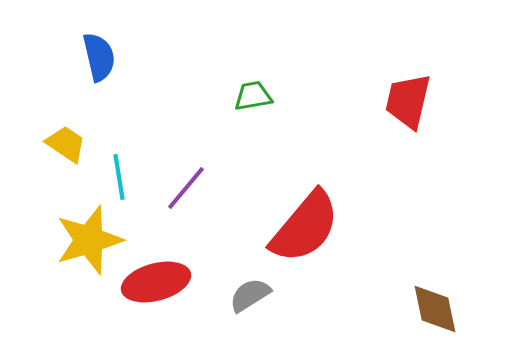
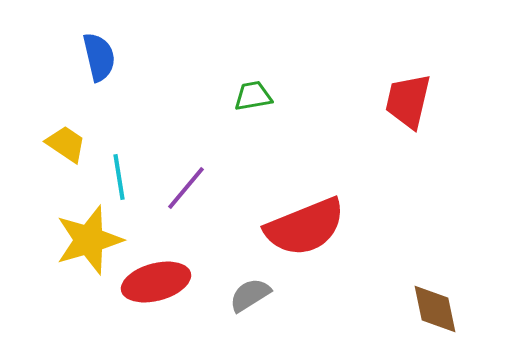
red semicircle: rotated 28 degrees clockwise
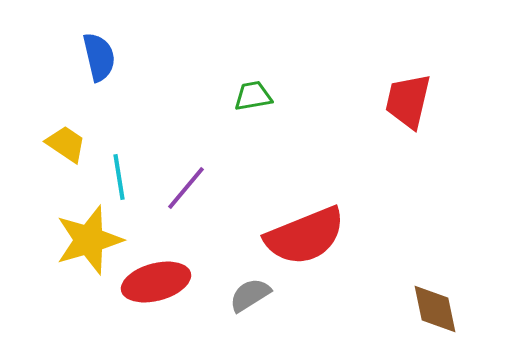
red semicircle: moved 9 px down
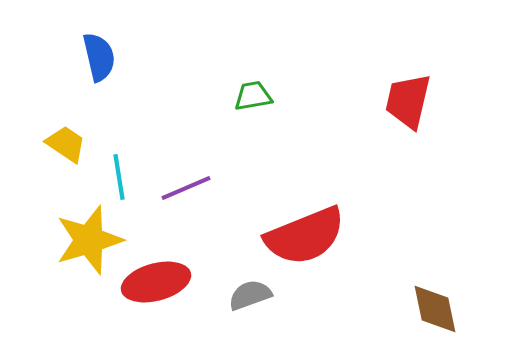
purple line: rotated 27 degrees clockwise
gray semicircle: rotated 12 degrees clockwise
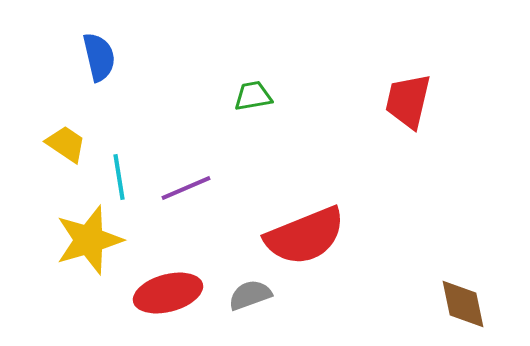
red ellipse: moved 12 px right, 11 px down
brown diamond: moved 28 px right, 5 px up
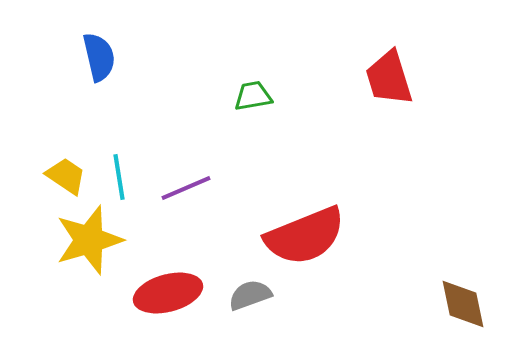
red trapezoid: moved 19 px left, 23 px up; rotated 30 degrees counterclockwise
yellow trapezoid: moved 32 px down
